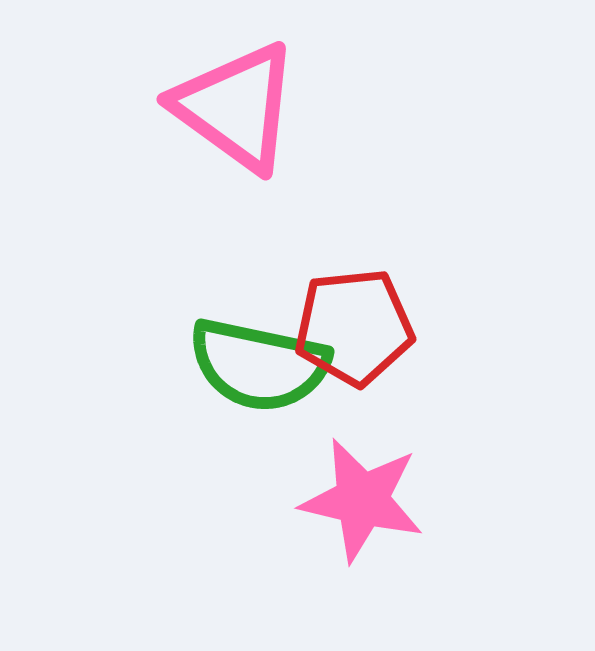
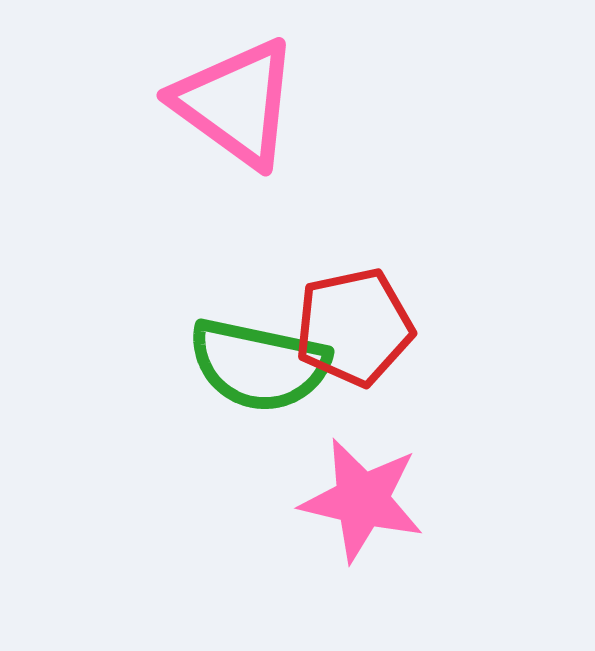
pink triangle: moved 4 px up
red pentagon: rotated 6 degrees counterclockwise
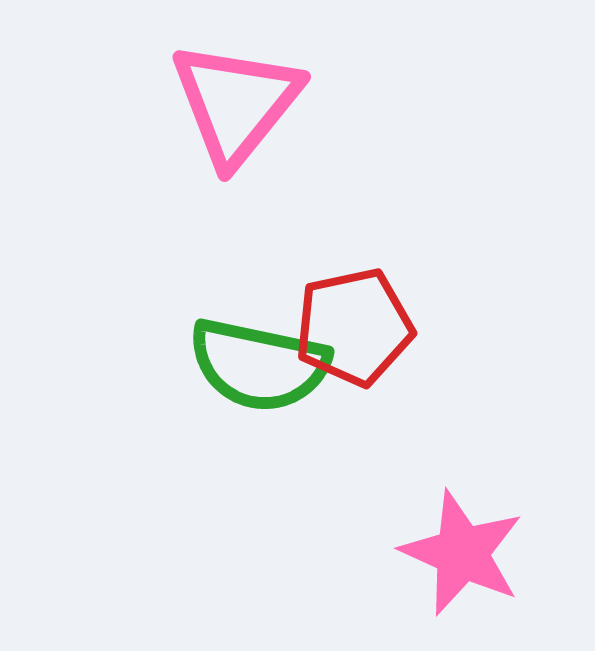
pink triangle: rotated 33 degrees clockwise
pink star: moved 100 px right, 53 px down; rotated 11 degrees clockwise
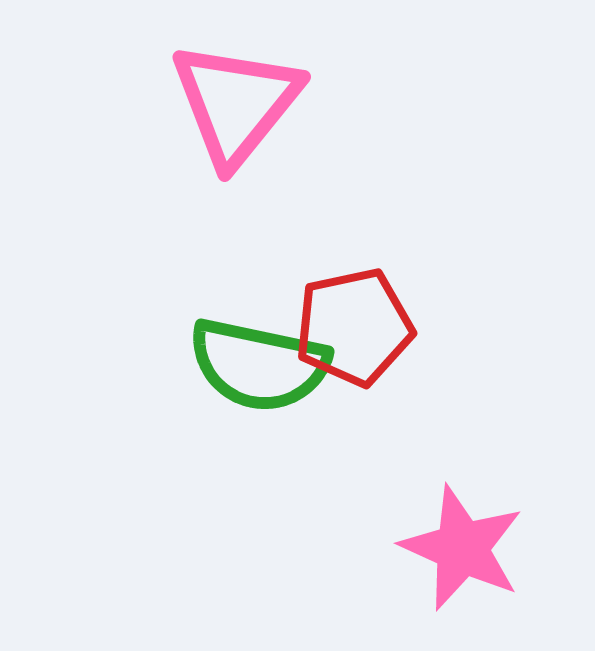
pink star: moved 5 px up
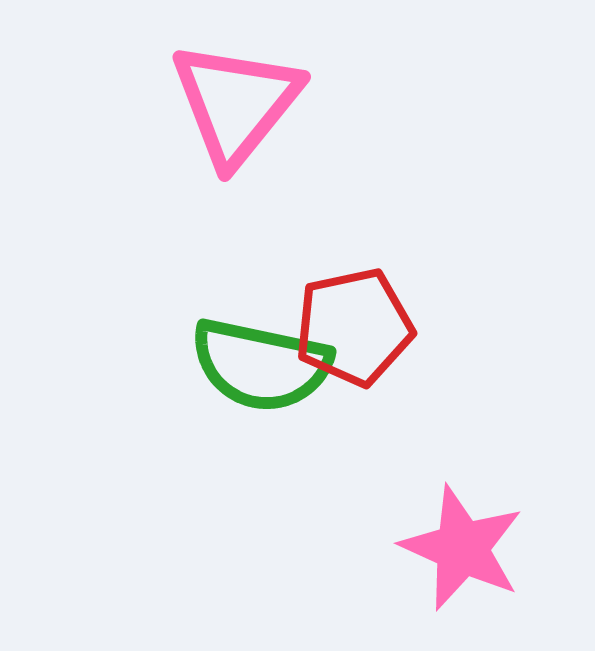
green semicircle: moved 2 px right
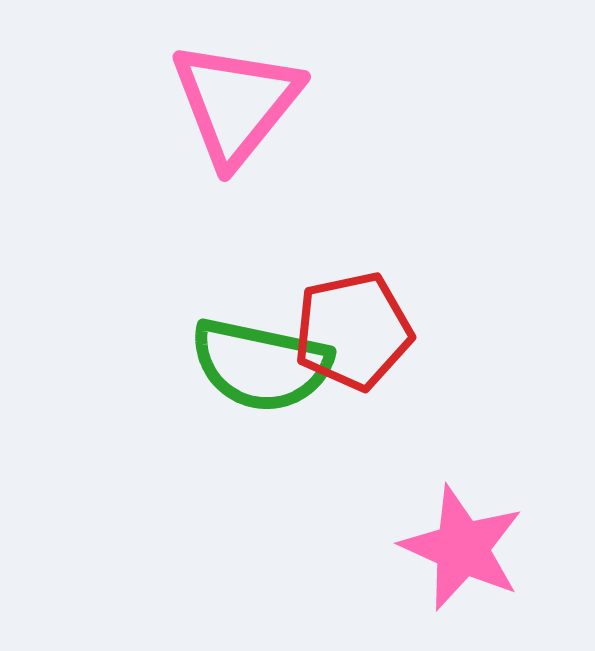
red pentagon: moved 1 px left, 4 px down
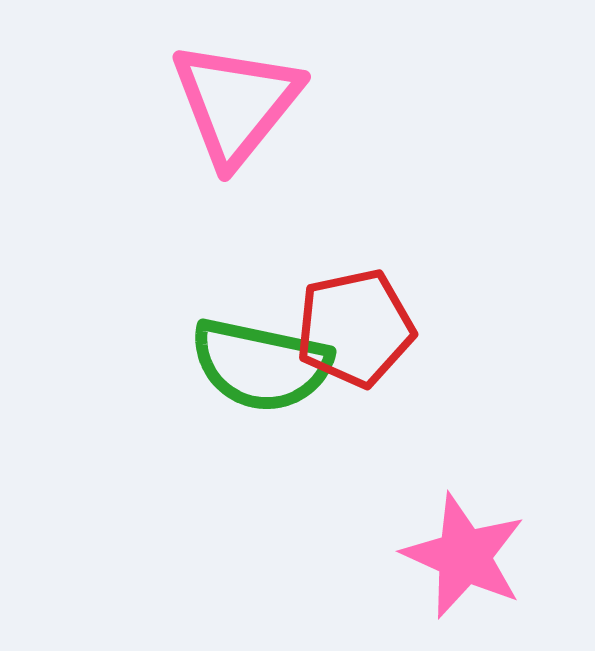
red pentagon: moved 2 px right, 3 px up
pink star: moved 2 px right, 8 px down
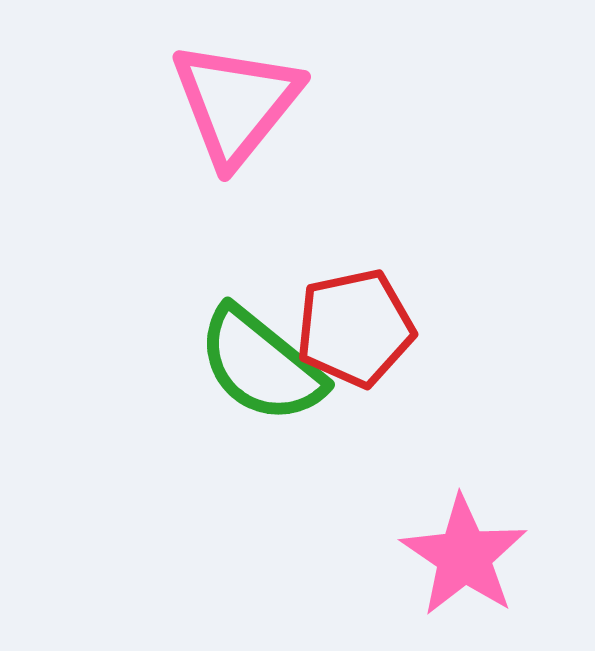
green semicircle: rotated 27 degrees clockwise
pink star: rotated 10 degrees clockwise
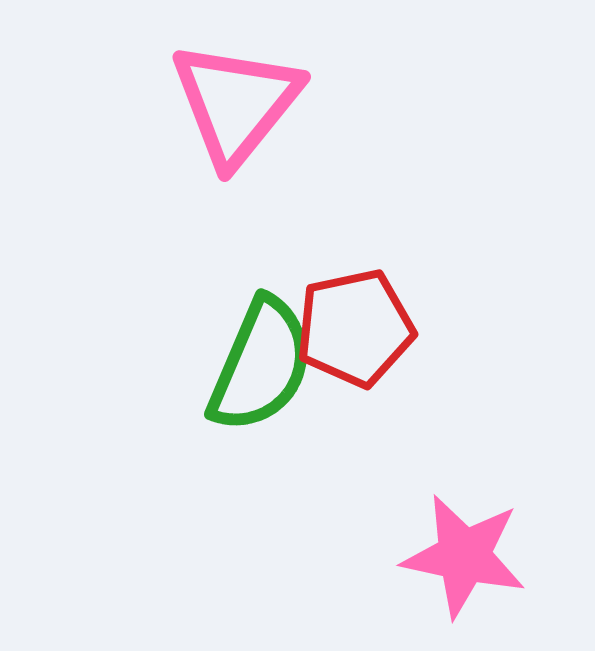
green semicircle: rotated 106 degrees counterclockwise
pink star: rotated 22 degrees counterclockwise
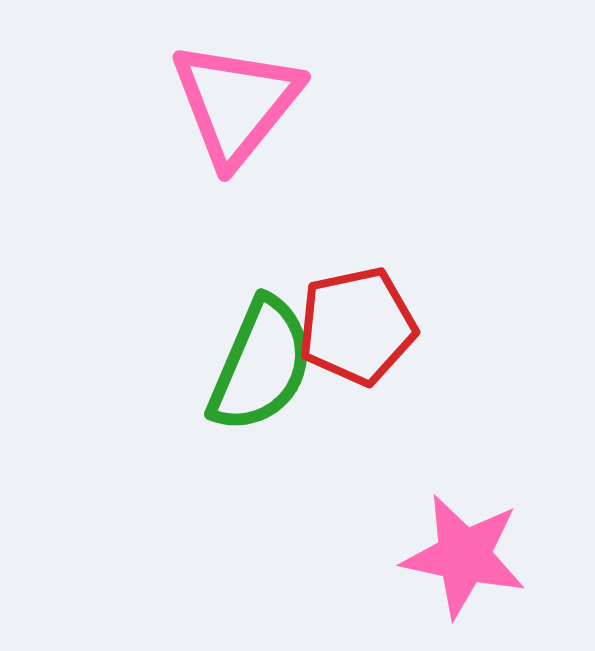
red pentagon: moved 2 px right, 2 px up
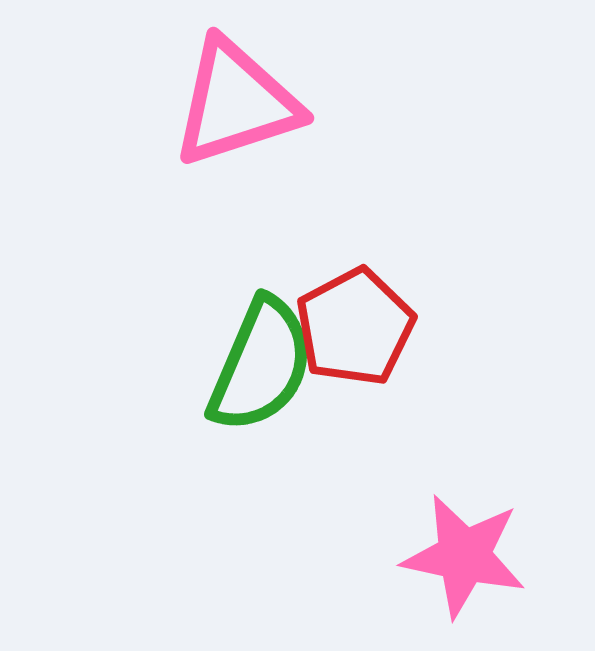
pink triangle: rotated 33 degrees clockwise
red pentagon: moved 2 px left, 1 px down; rotated 16 degrees counterclockwise
